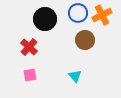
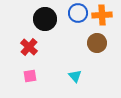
orange cross: rotated 24 degrees clockwise
brown circle: moved 12 px right, 3 px down
pink square: moved 1 px down
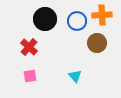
blue circle: moved 1 px left, 8 px down
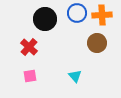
blue circle: moved 8 px up
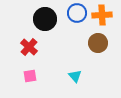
brown circle: moved 1 px right
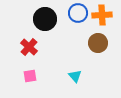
blue circle: moved 1 px right
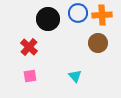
black circle: moved 3 px right
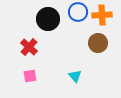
blue circle: moved 1 px up
